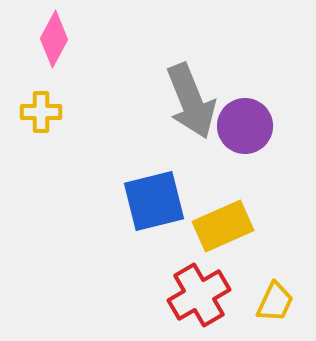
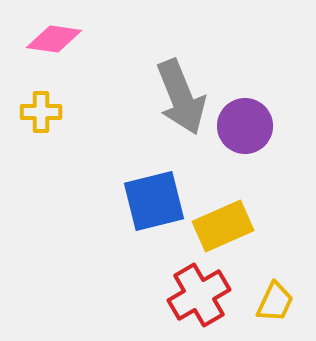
pink diamond: rotated 70 degrees clockwise
gray arrow: moved 10 px left, 4 px up
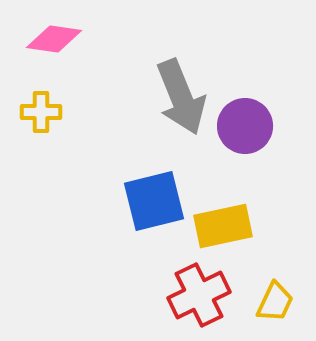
yellow rectangle: rotated 12 degrees clockwise
red cross: rotated 4 degrees clockwise
